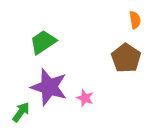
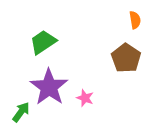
purple star: rotated 18 degrees clockwise
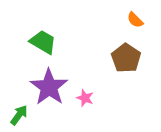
orange semicircle: rotated 144 degrees clockwise
green trapezoid: rotated 64 degrees clockwise
green arrow: moved 2 px left, 3 px down
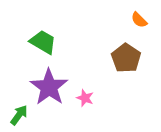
orange semicircle: moved 4 px right
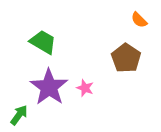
pink star: moved 10 px up
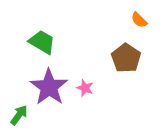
green trapezoid: moved 1 px left
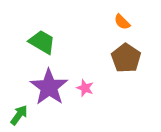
orange semicircle: moved 17 px left, 2 px down
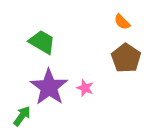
green arrow: moved 3 px right, 1 px down
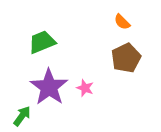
green trapezoid: rotated 52 degrees counterclockwise
brown pentagon: rotated 12 degrees clockwise
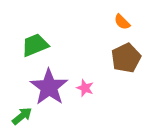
green trapezoid: moved 7 px left, 3 px down
green arrow: rotated 15 degrees clockwise
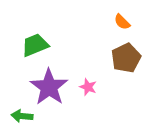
pink star: moved 3 px right, 1 px up
green arrow: rotated 135 degrees counterclockwise
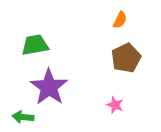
orange semicircle: moved 2 px left, 2 px up; rotated 108 degrees counterclockwise
green trapezoid: rotated 12 degrees clockwise
pink star: moved 27 px right, 18 px down
green arrow: moved 1 px right, 1 px down
